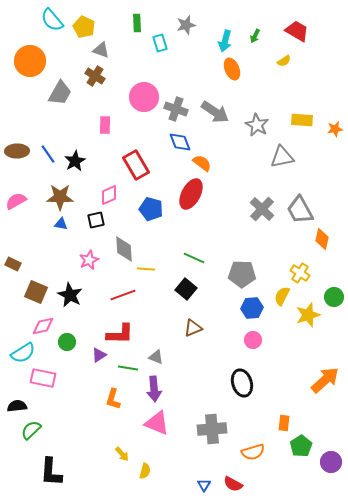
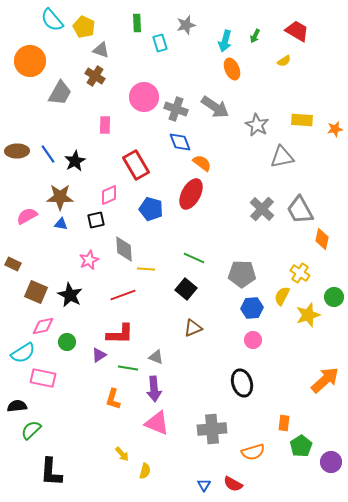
gray arrow at (215, 112): moved 5 px up
pink semicircle at (16, 201): moved 11 px right, 15 px down
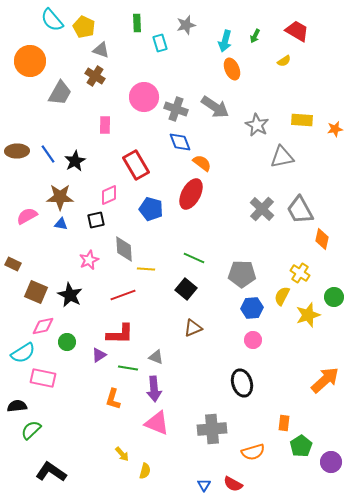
black L-shape at (51, 472): rotated 120 degrees clockwise
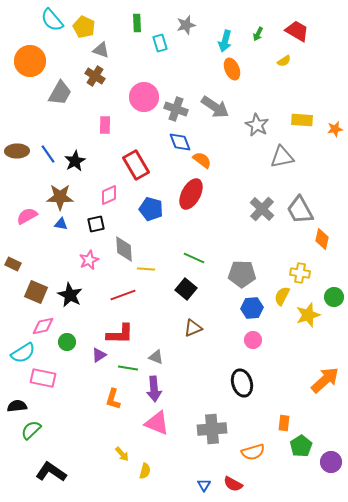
green arrow at (255, 36): moved 3 px right, 2 px up
orange semicircle at (202, 163): moved 3 px up
black square at (96, 220): moved 4 px down
yellow cross at (300, 273): rotated 24 degrees counterclockwise
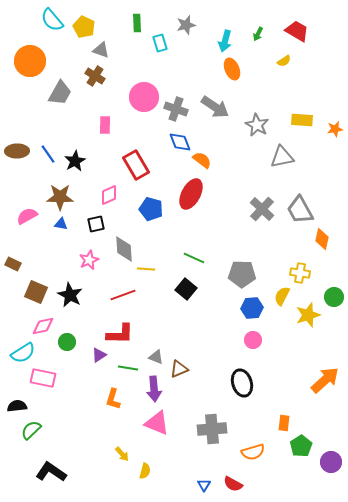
brown triangle at (193, 328): moved 14 px left, 41 px down
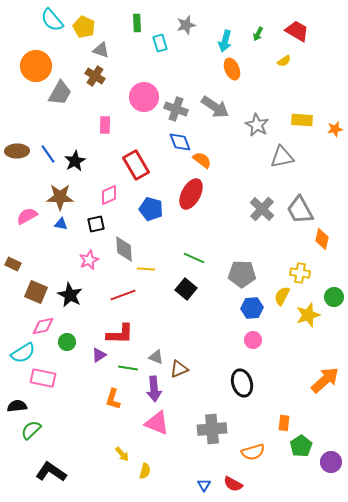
orange circle at (30, 61): moved 6 px right, 5 px down
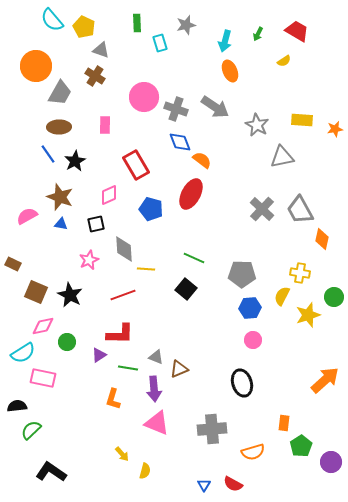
orange ellipse at (232, 69): moved 2 px left, 2 px down
brown ellipse at (17, 151): moved 42 px right, 24 px up
brown star at (60, 197): rotated 20 degrees clockwise
blue hexagon at (252, 308): moved 2 px left
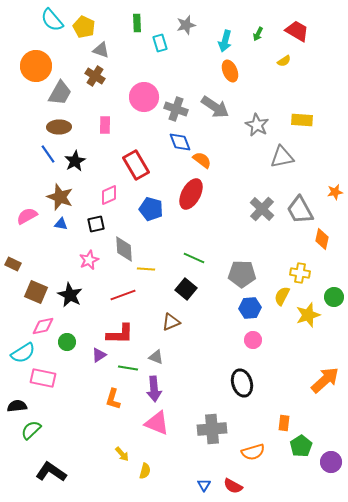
orange star at (335, 129): moved 63 px down
brown triangle at (179, 369): moved 8 px left, 47 px up
red semicircle at (233, 484): moved 2 px down
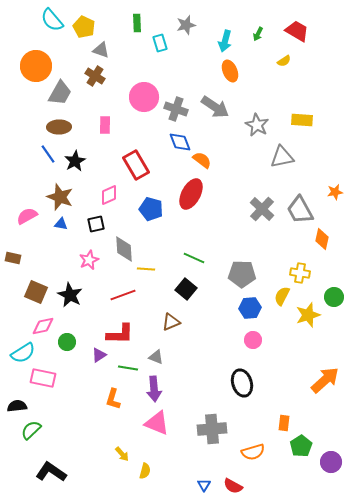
brown rectangle at (13, 264): moved 6 px up; rotated 14 degrees counterclockwise
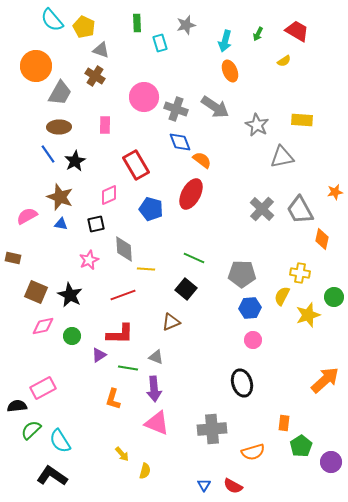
green circle at (67, 342): moved 5 px right, 6 px up
cyan semicircle at (23, 353): moved 37 px right, 88 px down; rotated 90 degrees clockwise
pink rectangle at (43, 378): moved 10 px down; rotated 40 degrees counterclockwise
black L-shape at (51, 472): moved 1 px right, 4 px down
